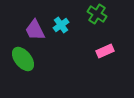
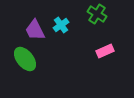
green ellipse: moved 2 px right
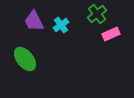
green cross: rotated 18 degrees clockwise
purple trapezoid: moved 1 px left, 9 px up
pink rectangle: moved 6 px right, 17 px up
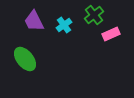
green cross: moved 3 px left, 1 px down
cyan cross: moved 3 px right
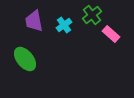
green cross: moved 2 px left
purple trapezoid: rotated 15 degrees clockwise
pink rectangle: rotated 66 degrees clockwise
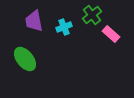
cyan cross: moved 2 px down; rotated 14 degrees clockwise
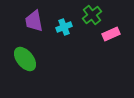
pink rectangle: rotated 66 degrees counterclockwise
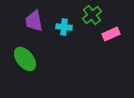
cyan cross: rotated 28 degrees clockwise
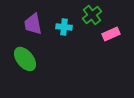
purple trapezoid: moved 1 px left, 3 px down
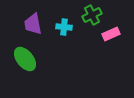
green cross: rotated 12 degrees clockwise
